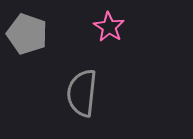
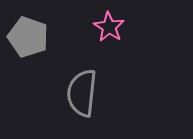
gray pentagon: moved 1 px right, 3 px down
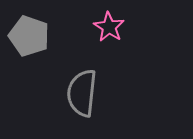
gray pentagon: moved 1 px right, 1 px up
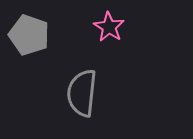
gray pentagon: moved 1 px up
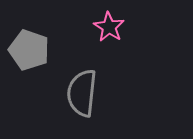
gray pentagon: moved 15 px down
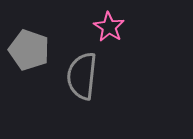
gray semicircle: moved 17 px up
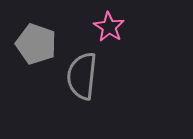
gray pentagon: moved 7 px right, 6 px up
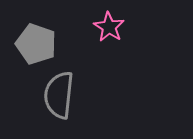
gray semicircle: moved 23 px left, 19 px down
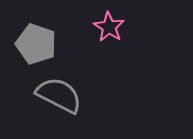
gray semicircle: rotated 111 degrees clockwise
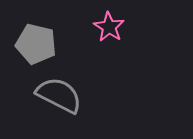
gray pentagon: rotated 6 degrees counterclockwise
